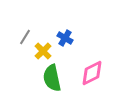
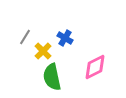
pink diamond: moved 3 px right, 6 px up
green semicircle: moved 1 px up
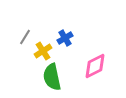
blue cross: rotated 28 degrees clockwise
yellow cross: rotated 12 degrees clockwise
pink diamond: moved 1 px up
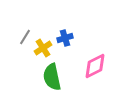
blue cross: rotated 14 degrees clockwise
yellow cross: moved 3 px up
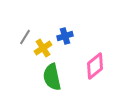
blue cross: moved 2 px up
pink diamond: rotated 12 degrees counterclockwise
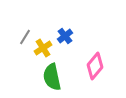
blue cross: rotated 21 degrees counterclockwise
pink diamond: rotated 12 degrees counterclockwise
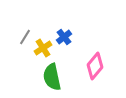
blue cross: moved 1 px left, 1 px down
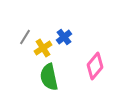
green semicircle: moved 3 px left
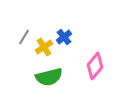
gray line: moved 1 px left
yellow cross: moved 1 px right, 1 px up
green semicircle: rotated 92 degrees counterclockwise
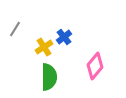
gray line: moved 9 px left, 8 px up
green semicircle: rotated 76 degrees counterclockwise
